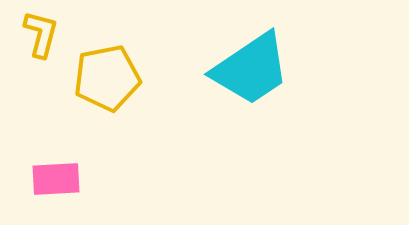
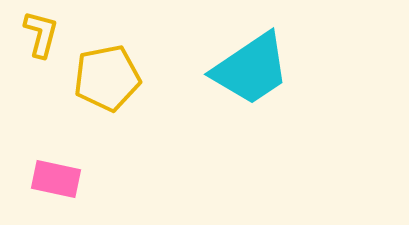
pink rectangle: rotated 15 degrees clockwise
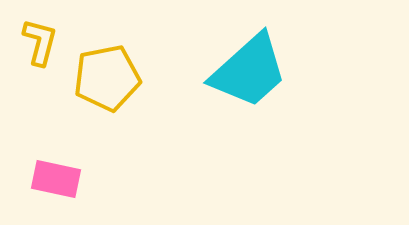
yellow L-shape: moved 1 px left, 8 px down
cyan trapezoid: moved 2 px left, 2 px down; rotated 8 degrees counterclockwise
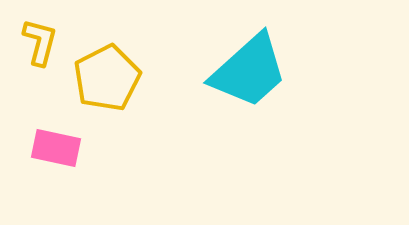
yellow pentagon: rotated 16 degrees counterclockwise
pink rectangle: moved 31 px up
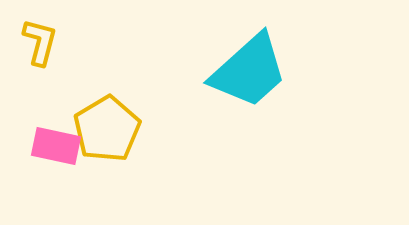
yellow pentagon: moved 51 px down; rotated 4 degrees counterclockwise
pink rectangle: moved 2 px up
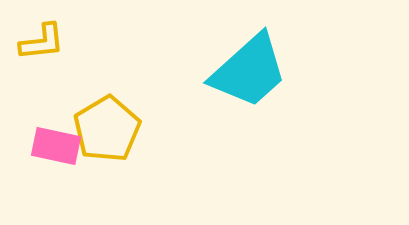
yellow L-shape: moved 2 px right; rotated 69 degrees clockwise
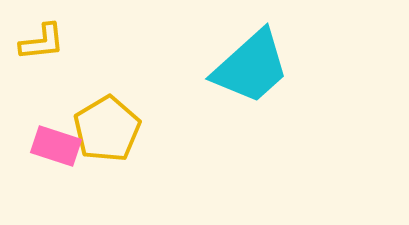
cyan trapezoid: moved 2 px right, 4 px up
pink rectangle: rotated 6 degrees clockwise
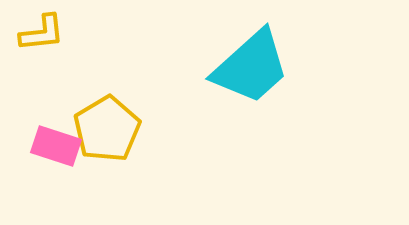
yellow L-shape: moved 9 px up
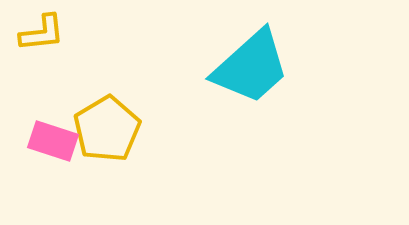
pink rectangle: moved 3 px left, 5 px up
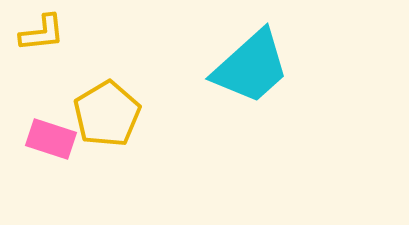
yellow pentagon: moved 15 px up
pink rectangle: moved 2 px left, 2 px up
